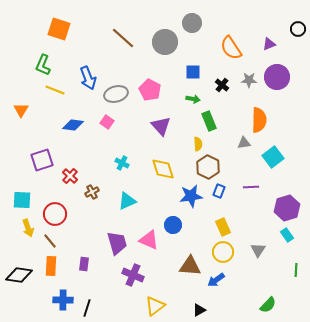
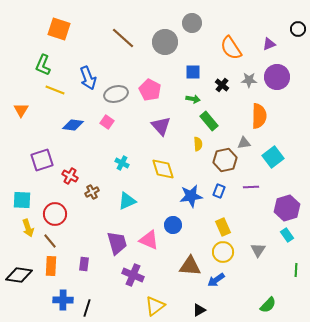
orange semicircle at (259, 120): moved 4 px up
green rectangle at (209, 121): rotated 18 degrees counterclockwise
brown hexagon at (208, 167): moved 17 px right, 7 px up; rotated 20 degrees clockwise
red cross at (70, 176): rotated 14 degrees counterclockwise
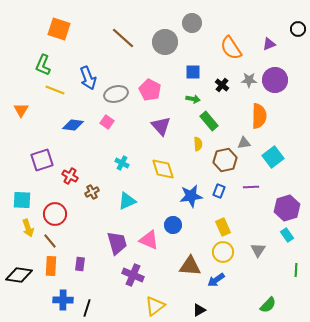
purple circle at (277, 77): moved 2 px left, 3 px down
purple rectangle at (84, 264): moved 4 px left
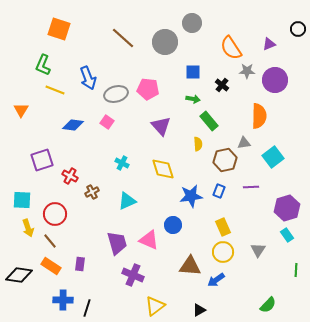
gray star at (249, 80): moved 2 px left, 9 px up
pink pentagon at (150, 90): moved 2 px left, 1 px up; rotated 20 degrees counterclockwise
orange rectangle at (51, 266): rotated 60 degrees counterclockwise
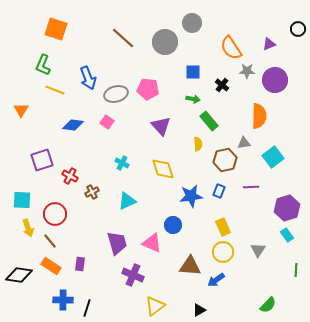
orange square at (59, 29): moved 3 px left
pink triangle at (149, 240): moved 3 px right, 3 px down
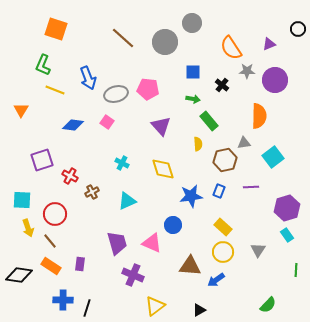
yellow rectangle at (223, 227): rotated 24 degrees counterclockwise
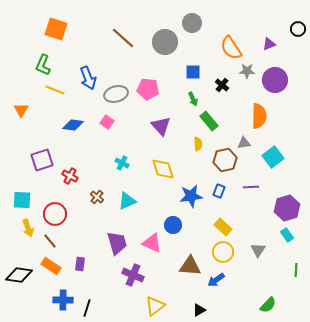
green arrow at (193, 99): rotated 56 degrees clockwise
brown cross at (92, 192): moved 5 px right, 5 px down; rotated 24 degrees counterclockwise
